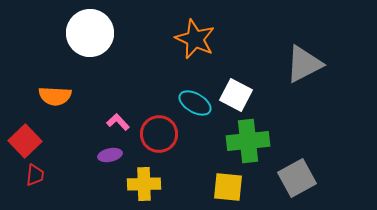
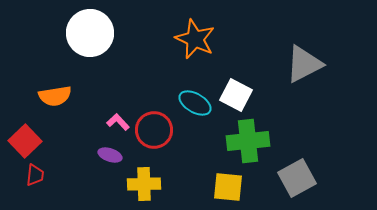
orange semicircle: rotated 12 degrees counterclockwise
red circle: moved 5 px left, 4 px up
purple ellipse: rotated 30 degrees clockwise
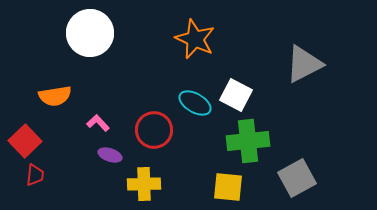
pink L-shape: moved 20 px left, 1 px down
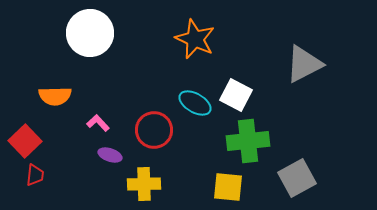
orange semicircle: rotated 8 degrees clockwise
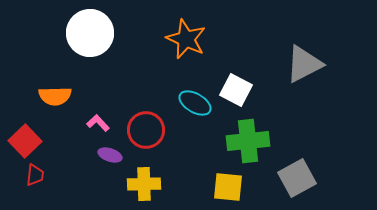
orange star: moved 9 px left
white square: moved 5 px up
red circle: moved 8 px left
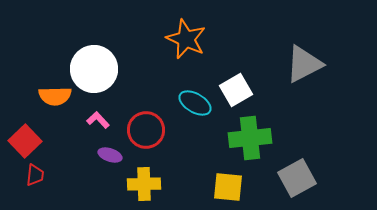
white circle: moved 4 px right, 36 px down
white square: rotated 32 degrees clockwise
pink L-shape: moved 3 px up
green cross: moved 2 px right, 3 px up
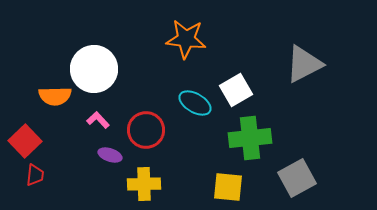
orange star: rotated 18 degrees counterclockwise
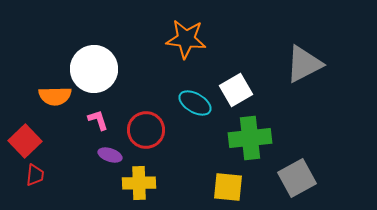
pink L-shape: rotated 25 degrees clockwise
yellow cross: moved 5 px left, 1 px up
